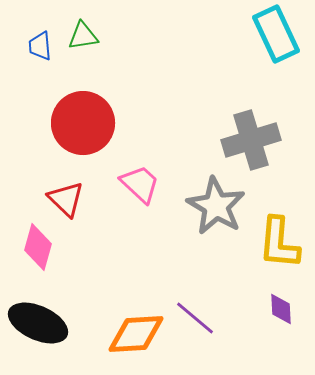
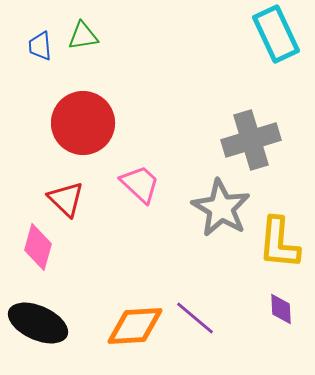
gray star: moved 5 px right, 2 px down
orange diamond: moved 1 px left, 8 px up
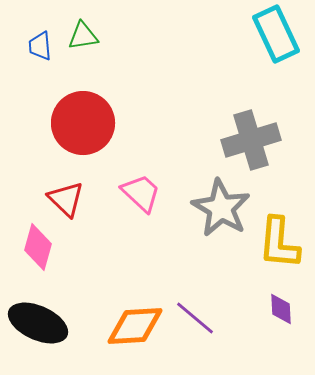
pink trapezoid: moved 1 px right, 9 px down
